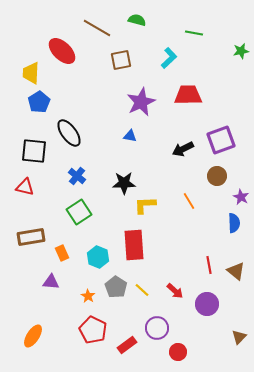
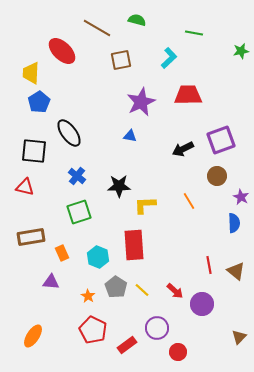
black star at (124, 183): moved 5 px left, 3 px down
green square at (79, 212): rotated 15 degrees clockwise
purple circle at (207, 304): moved 5 px left
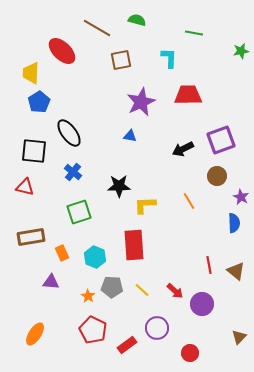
cyan L-shape at (169, 58): rotated 45 degrees counterclockwise
blue cross at (77, 176): moved 4 px left, 4 px up
cyan hexagon at (98, 257): moved 3 px left
gray pentagon at (116, 287): moved 4 px left; rotated 30 degrees counterclockwise
orange ellipse at (33, 336): moved 2 px right, 2 px up
red circle at (178, 352): moved 12 px right, 1 px down
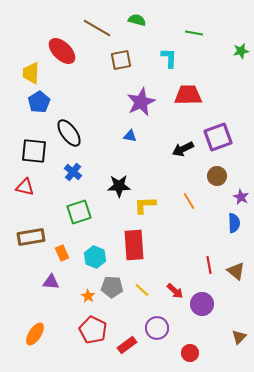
purple square at (221, 140): moved 3 px left, 3 px up
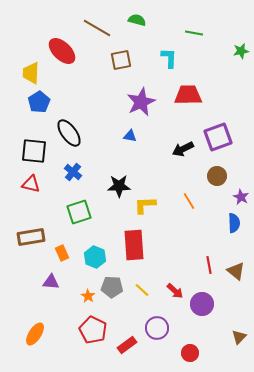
red triangle at (25, 187): moved 6 px right, 3 px up
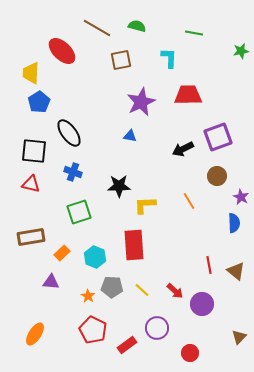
green semicircle at (137, 20): moved 6 px down
blue cross at (73, 172): rotated 18 degrees counterclockwise
orange rectangle at (62, 253): rotated 70 degrees clockwise
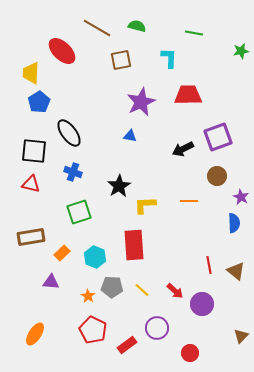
black star at (119, 186): rotated 30 degrees counterclockwise
orange line at (189, 201): rotated 60 degrees counterclockwise
brown triangle at (239, 337): moved 2 px right, 1 px up
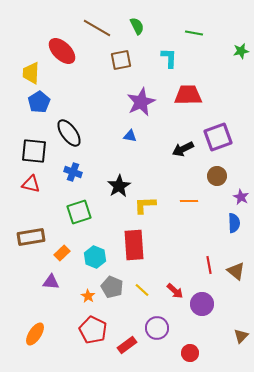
green semicircle at (137, 26): rotated 48 degrees clockwise
gray pentagon at (112, 287): rotated 20 degrees clockwise
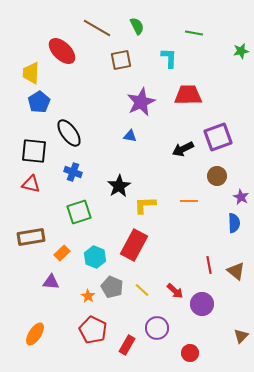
red rectangle at (134, 245): rotated 32 degrees clockwise
red rectangle at (127, 345): rotated 24 degrees counterclockwise
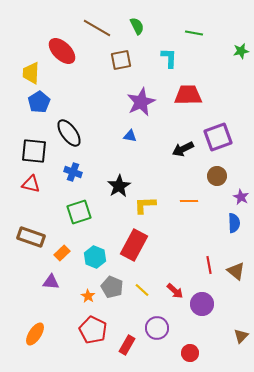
brown rectangle at (31, 237): rotated 28 degrees clockwise
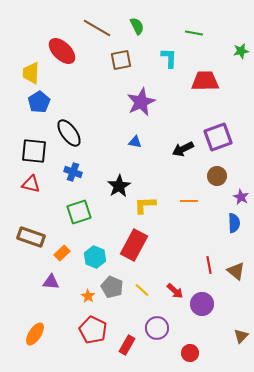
red trapezoid at (188, 95): moved 17 px right, 14 px up
blue triangle at (130, 136): moved 5 px right, 6 px down
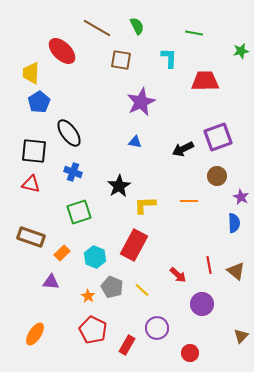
brown square at (121, 60): rotated 20 degrees clockwise
red arrow at (175, 291): moved 3 px right, 16 px up
